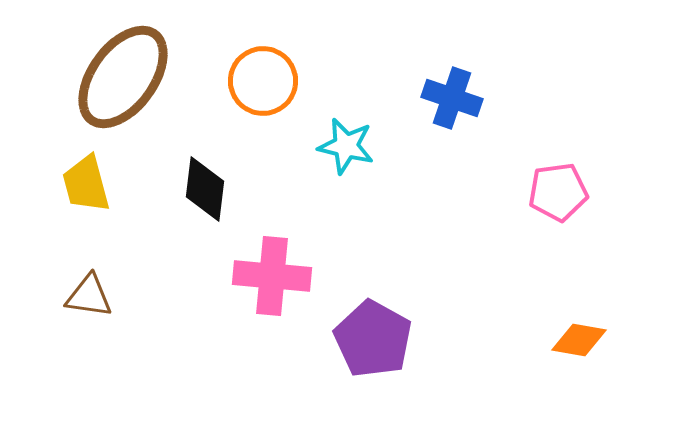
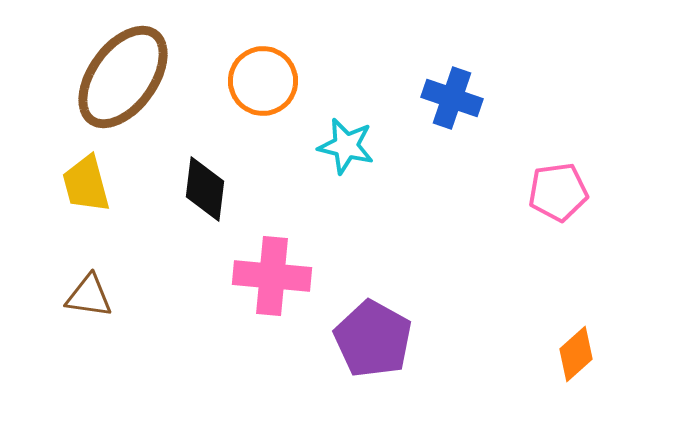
orange diamond: moved 3 px left, 14 px down; rotated 52 degrees counterclockwise
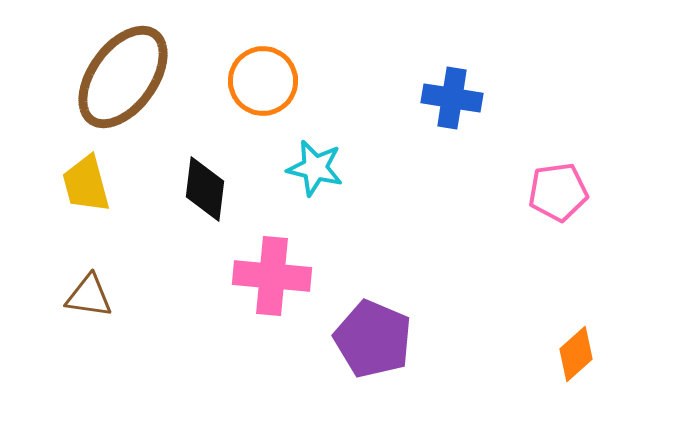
blue cross: rotated 10 degrees counterclockwise
cyan star: moved 31 px left, 22 px down
purple pentagon: rotated 6 degrees counterclockwise
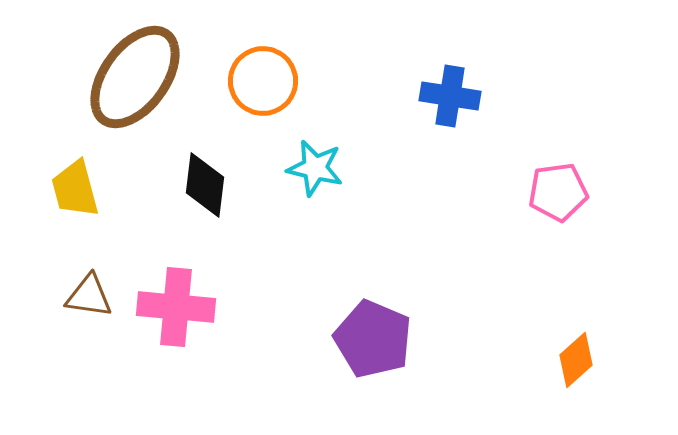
brown ellipse: moved 12 px right
blue cross: moved 2 px left, 2 px up
yellow trapezoid: moved 11 px left, 5 px down
black diamond: moved 4 px up
pink cross: moved 96 px left, 31 px down
orange diamond: moved 6 px down
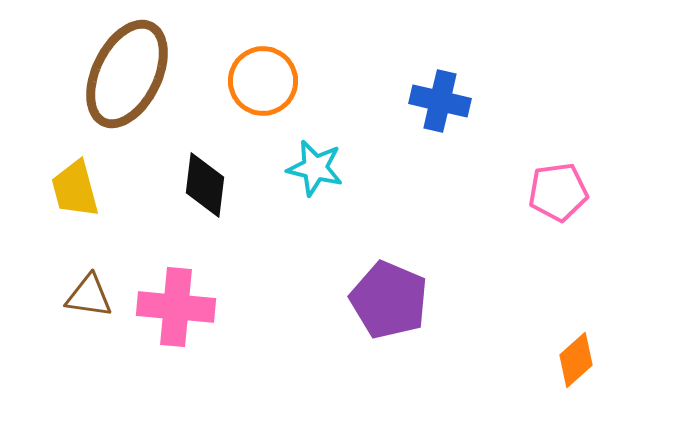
brown ellipse: moved 8 px left, 3 px up; rotated 10 degrees counterclockwise
blue cross: moved 10 px left, 5 px down; rotated 4 degrees clockwise
purple pentagon: moved 16 px right, 39 px up
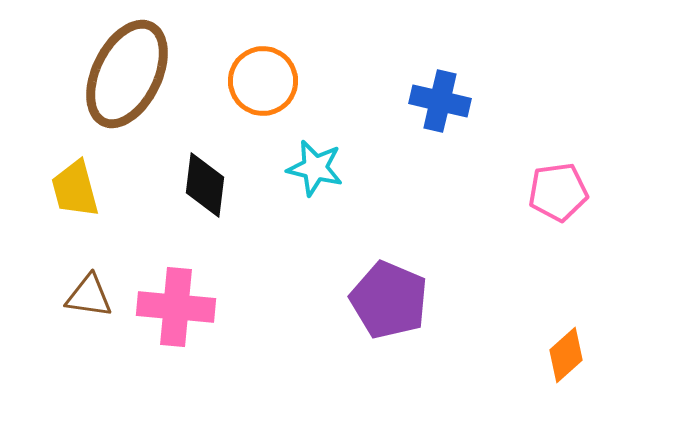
orange diamond: moved 10 px left, 5 px up
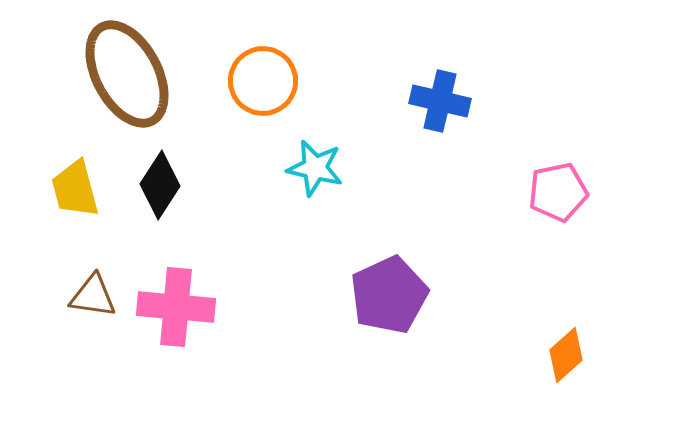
brown ellipse: rotated 54 degrees counterclockwise
black diamond: moved 45 px left; rotated 26 degrees clockwise
pink pentagon: rotated 4 degrees counterclockwise
brown triangle: moved 4 px right
purple pentagon: moved 5 px up; rotated 24 degrees clockwise
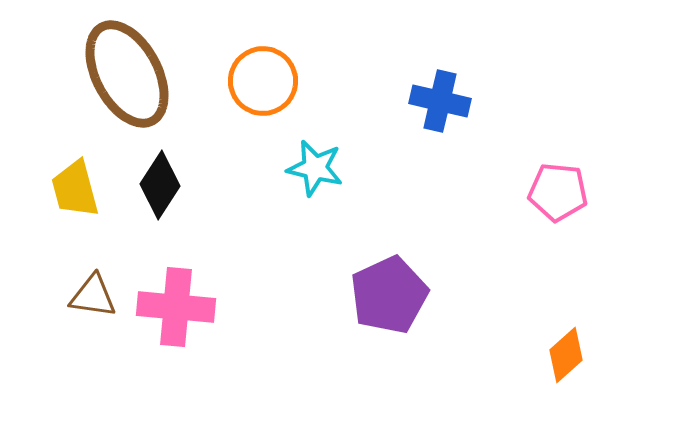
pink pentagon: rotated 18 degrees clockwise
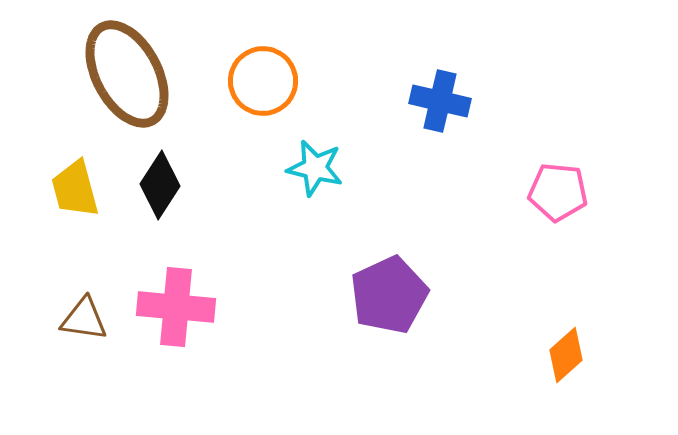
brown triangle: moved 9 px left, 23 px down
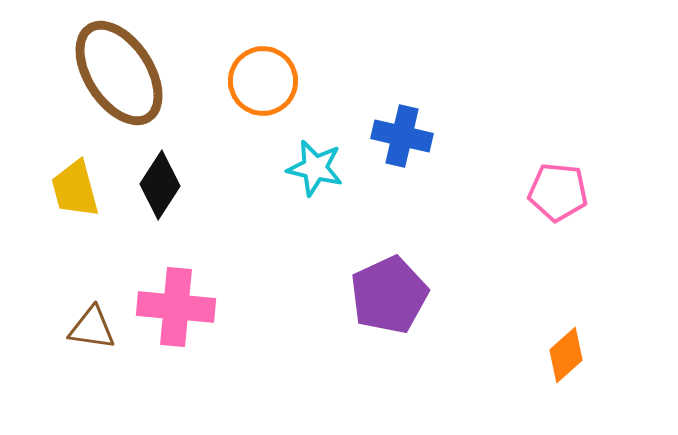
brown ellipse: moved 8 px left, 1 px up; rotated 5 degrees counterclockwise
blue cross: moved 38 px left, 35 px down
brown triangle: moved 8 px right, 9 px down
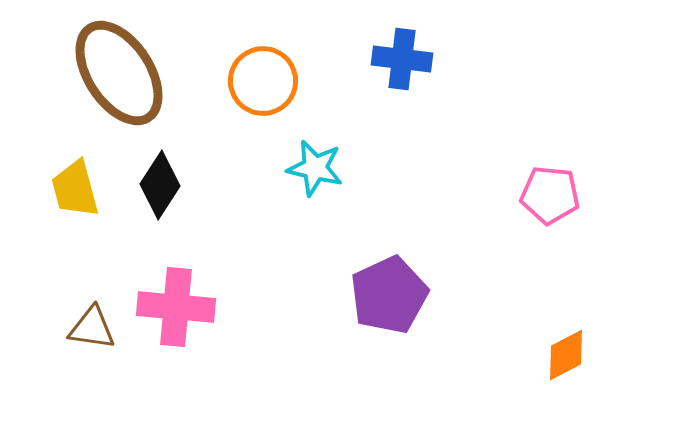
blue cross: moved 77 px up; rotated 6 degrees counterclockwise
pink pentagon: moved 8 px left, 3 px down
orange diamond: rotated 14 degrees clockwise
